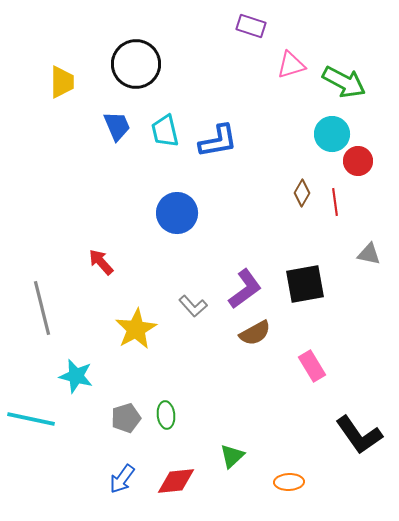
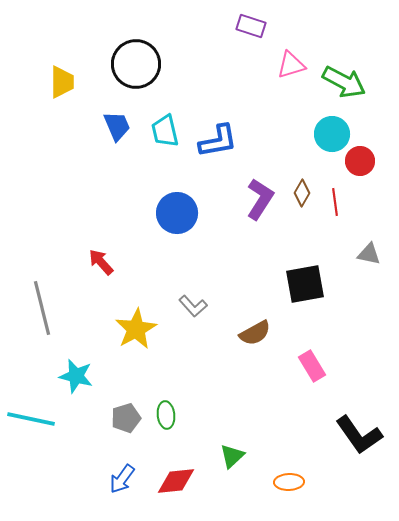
red circle: moved 2 px right
purple L-shape: moved 15 px right, 90 px up; rotated 21 degrees counterclockwise
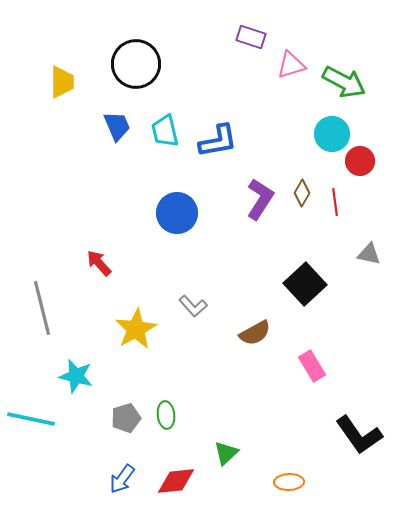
purple rectangle: moved 11 px down
red arrow: moved 2 px left, 1 px down
black square: rotated 33 degrees counterclockwise
green triangle: moved 6 px left, 3 px up
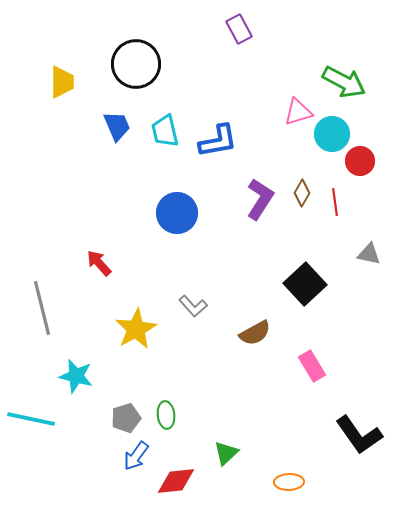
purple rectangle: moved 12 px left, 8 px up; rotated 44 degrees clockwise
pink triangle: moved 7 px right, 47 px down
blue arrow: moved 14 px right, 23 px up
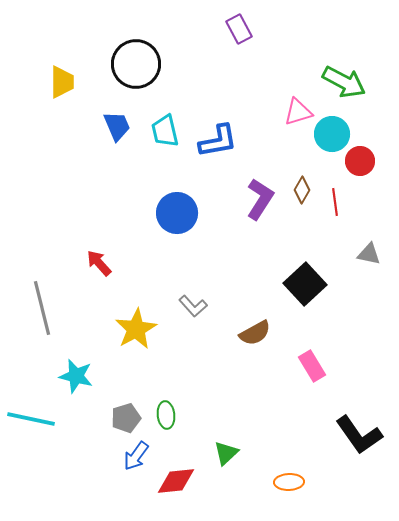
brown diamond: moved 3 px up
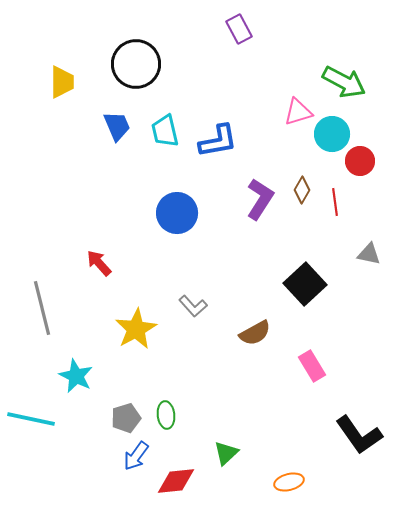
cyan star: rotated 12 degrees clockwise
orange ellipse: rotated 12 degrees counterclockwise
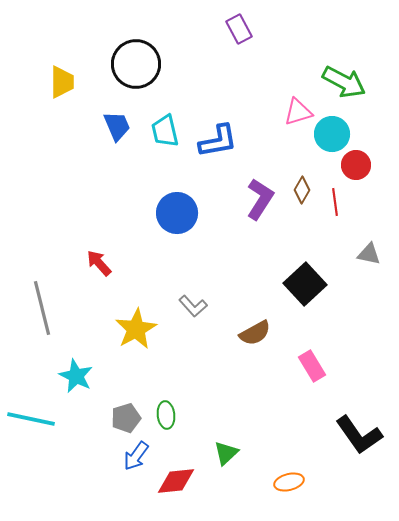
red circle: moved 4 px left, 4 px down
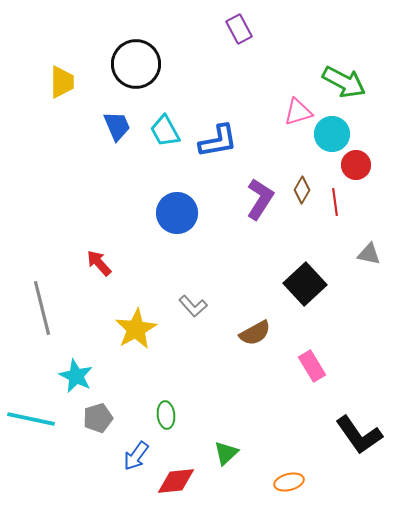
cyan trapezoid: rotated 16 degrees counterclockwise
gray pentagon: moved 28 px left
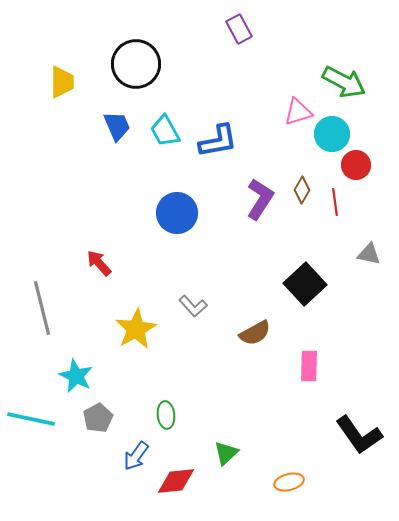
pink rectangle: moved 3 px left; rotated 32 degrees clockwise
gray pentagon: rotated 12 degrees counterclockwise
